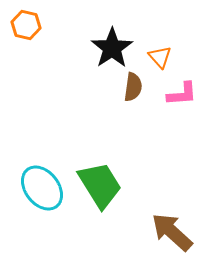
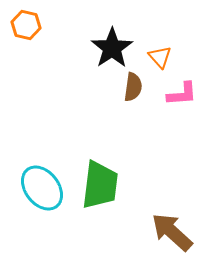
green trapezoid: rotated 39 degrees clockwise
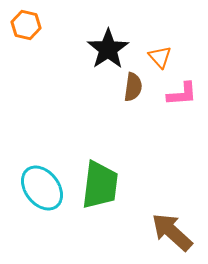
black star: moved 4 px left, 1 px down
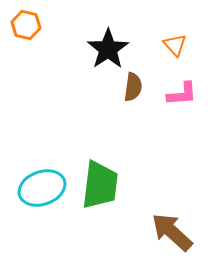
orange triangle: moved 15 px right, 12 px up
cyan ellipse: rotated 72 degrees counterclockwise
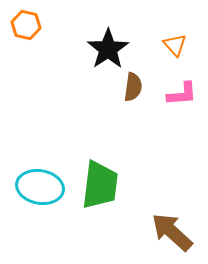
cyan ellipse: moved 2 px left, 1 px up; rotated 30 degrees clockwise
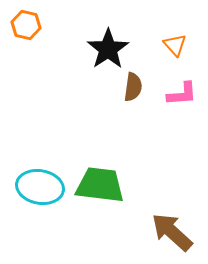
green trapezoid: rotated 90 degrees counterclockwise
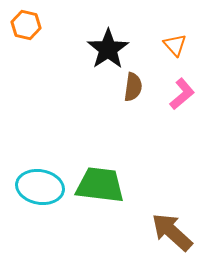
pink L-shape: rotated 36 degrees counterclockwise
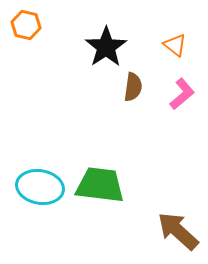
orange triangle: rotated 10 degrees counterclockwise
black star: moved 2 px left, 2 px up
brown arrow: moved 6 px right, 1 px up
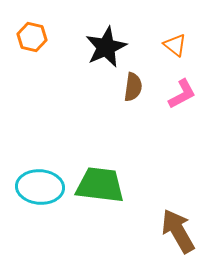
orange hexagon: moved 6 px right, 12 px down
black star: rotated 9 degrees clockwise
pink L-shape: rotated 12 degrees clockwise
cyan ellipse: rotated 6 degrees counterclockwise
brown arrow: rotated 18 degrees clockwise
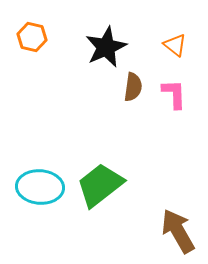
pink L-shape: moved 8 px left; rotated 64 degrees counterclockwise
green trapezoid: rotated 45 degrees counterclockwise
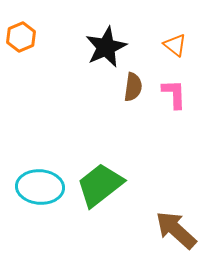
orange hexagon: moved 11 px left; rotated 24 degrees clockwise
brown arrow: moved 2 px left, 1 px up; rotated 18 degrees counterclockwise
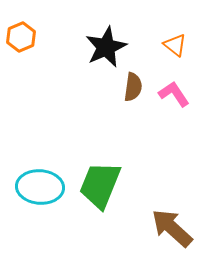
pink L-shape: rotated 32 degrees counterclockwise
green trapezoid: rotated 30 degrees counterclockwise
brown arrow: moved 4 px left, 2 px up
